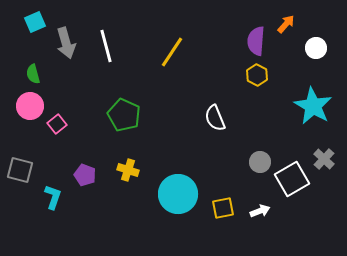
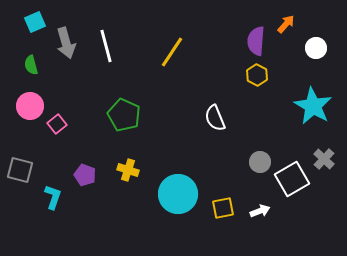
green semicircle: moved 2 px left, 9 px up
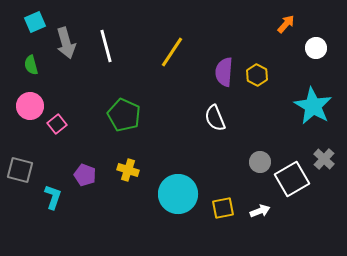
purple semicircle: moved 32 px left, 31 px down
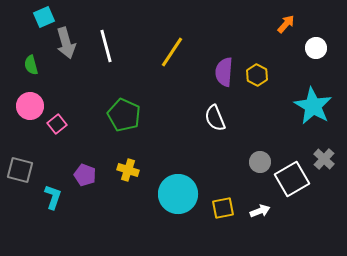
cyan square: moved 9 px right, 5 px up
